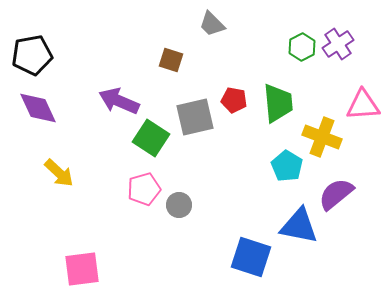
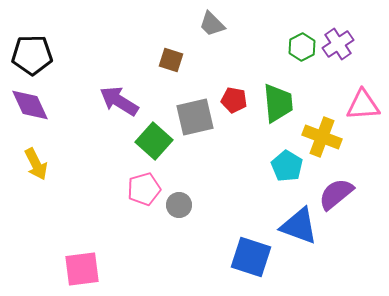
black pentagon: rotated 9 degrees clockwise
purple arrow: rotated 9 degrees clockwise
purple diamond: moved 8 px left, 3 px up
green square: moved 3 px right, 3 px down; rotated 9 degrees clockwise
yellow arrow: moved 23 px left, 9 px up; rotated 20 degrees clockwise
blue triangle: rotated 9 degrees clockwise
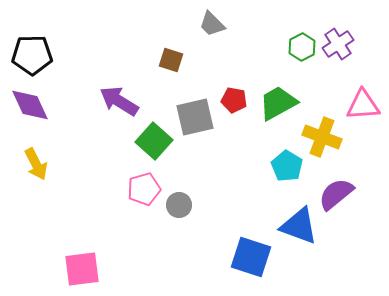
green trapezoid: rotated 114 degrees counterclockwise
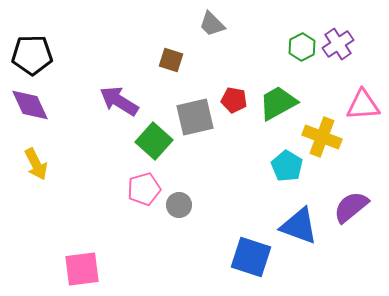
purple semicircle: moved 15 px right, 13 px down
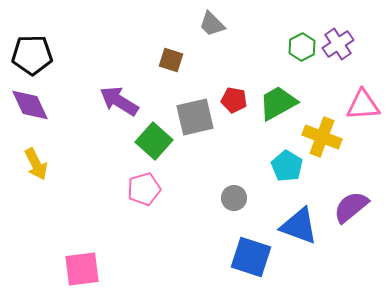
gray circle: moved 55 px right, 7 px up
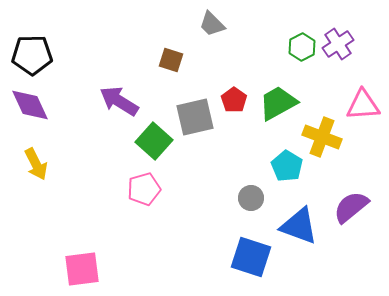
red pentagon: rotated 25 degrees clockwise
gray circle: moved 17 px right
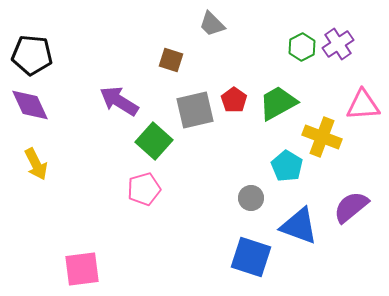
black pentagon: rotated 6 degrees clockwise
gray square: moved 7 px up
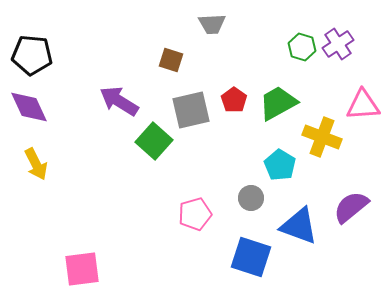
gray trapezoid: rotated 48 degrees counterclockwise
green hexagon: rotated 16 degrees counterclockwise
purple diamond: moved 1 px left, 2 px down
gray square: moved 4 px left
cyan pentagon: moved 7 px left, 1 px up
pink pentagon: moved 51 px right, 25 px down
